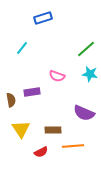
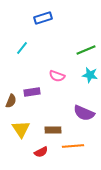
green line: moved 1 px down; rotated 18 degrees clockwise
cyan star: moved 1 px down
brown semicircle: moved 1 px down; rotated 32 degrees clockwise
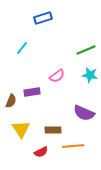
pink semicircle: rotated 56 degrees counterclockwise
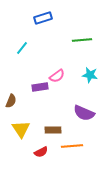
green line: moved 4 px left, 10 px up; rotated 18 degrees clockwise
purple rectangle: moved 8 px right, 5 px up
orange line: moved 1 px left
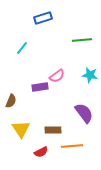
purple semicircle: rotated 150 degrees counterclockwise
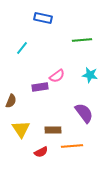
blue rectangle: rotated 30 degrees clockwise
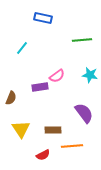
brown semicircle: moved 3 px up
red semicircle: moved 2 px right, 3 px down
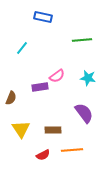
blue rectangle: moved 1 px up
cyan star: moved 2 px left, 3 px down
orange line: moved 4 px down
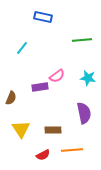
purple semicircle: rotated 25 degrees clockwise
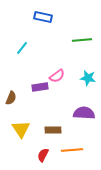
purple semicircle: rotated 75 degrees counterclockwise
red semicircle: rotated 144 degrees clockwise
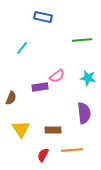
purple semicircle: rotated 80 degrees clockwise
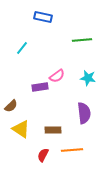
brown semicircle: moved 8 px down; rotated 24 degrees clockwise
yellow triangle: rotated 24 degrees counterclockwise
